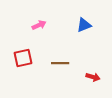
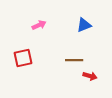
brown line: moved 14 px right, 3 px up
red arrow: moved 3 px left, 1 px up
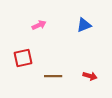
brown line: moved 21 px left, 16 px down
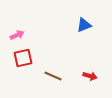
pink arrow: moved 22 px left, 10 px down
brown line: rotated 24 degrees clockwise
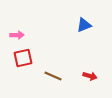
pink arrow: rotated 24 degrees clockwise
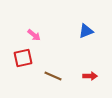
blue triangle: moved 2 px right, 6 px down
pink arrow: moved 17 px right; rotated 40 degrees clockwise
red arrow: rotated 16 degrees counterclockwise
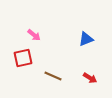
blue triangle: moved 8 px down
red arrow: moved 2 px down; rotated 32 degrees clockwise
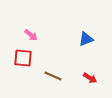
pink arrow: moved 3 px left
red square: rotated 18 degrees clockwise
